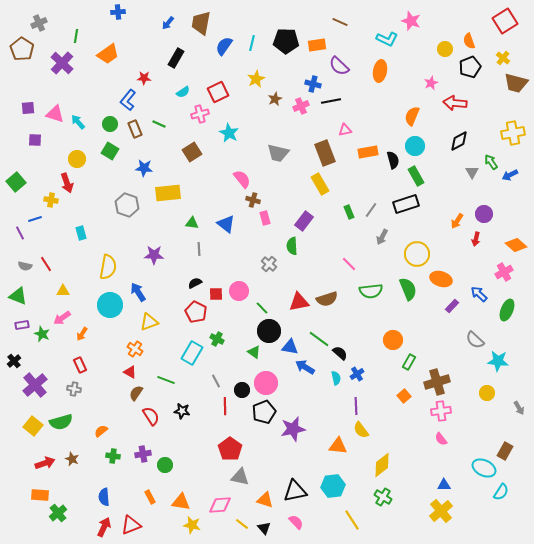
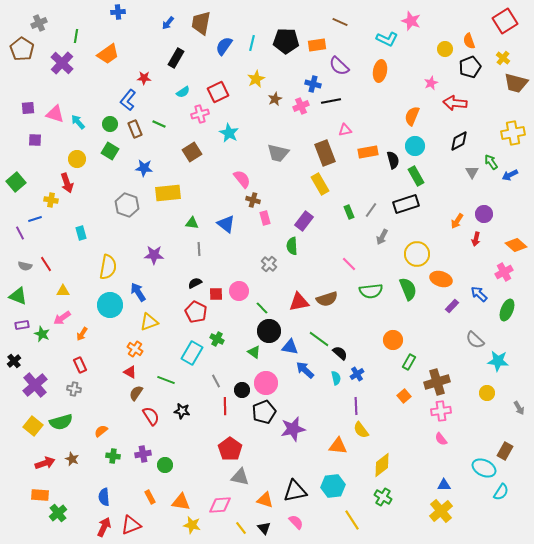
blue arrow at (305, 367): moved 3 px down; rotated 12 degrees clockwise
yellow line at (242, 524): moved 1 px left, 4 px down; rotated 16 degrees clockwise
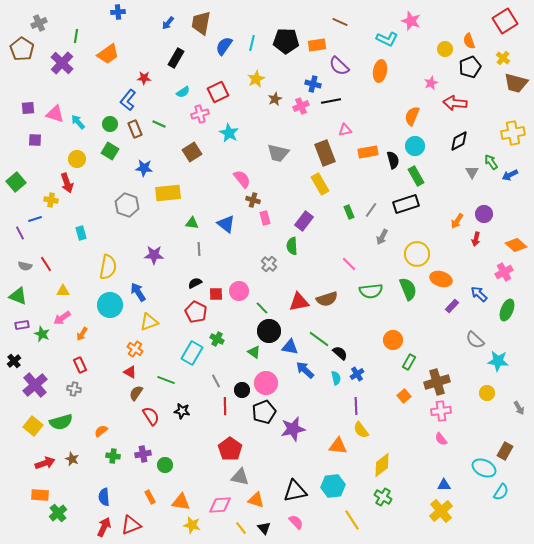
orange triangle at (265, 500): moved 9 px left
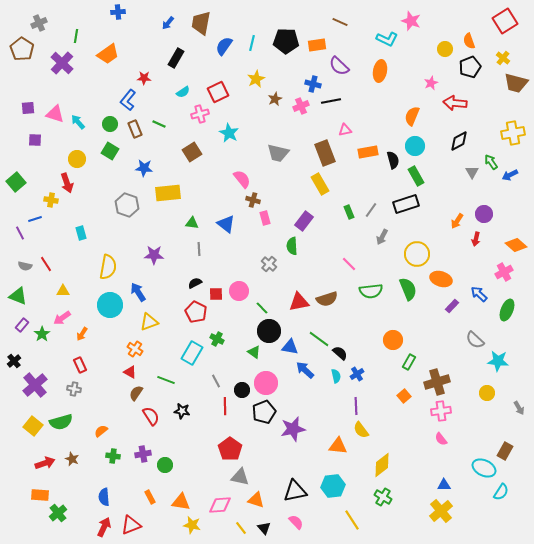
purple rectangle at (22, 325): rotated 40 degrees counterclockwise
green star at (42, 334): rotated 14 degrees clockwise
cyan semicircle at (336, 378): moved 2 px up
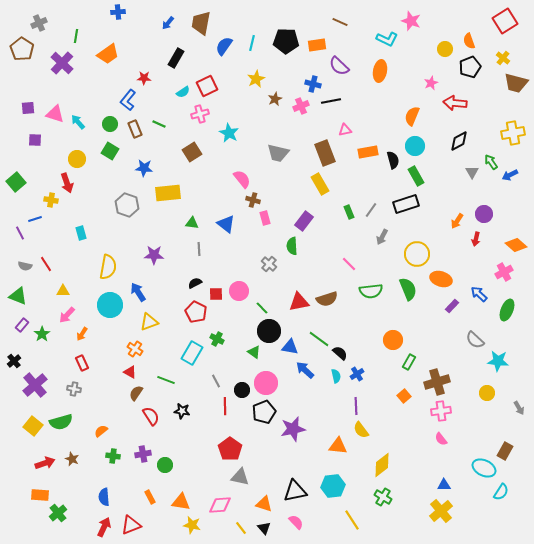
red square at (218, 92): moved 11 px left, 6 px up
pink arrow at (62, 318): moved 5 px right, 3 px up; rotated 12 degrees counterclockwise
red rectangle at (80, 365): moved 2 px right, 2 px up
orange triangle at (256, 500): moved 8 px right, 4 px down
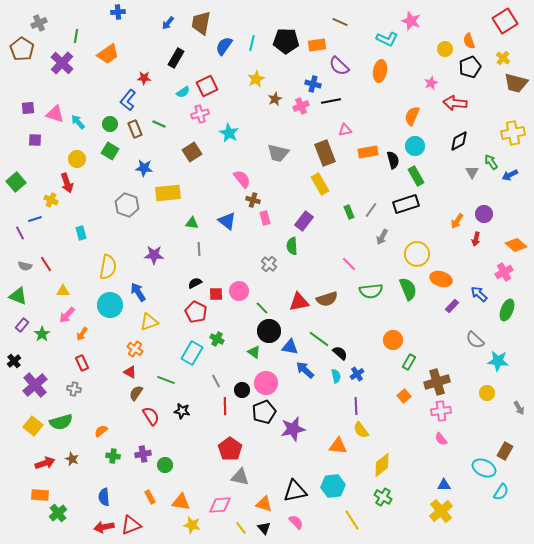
yellow cross at (51, 200): rotated 16 degrees clockwise
blue triangle at (226, 224): moved 1 px right, 3 px up
red arrow at (104, 527): rotated 126 degrees counterclockwise
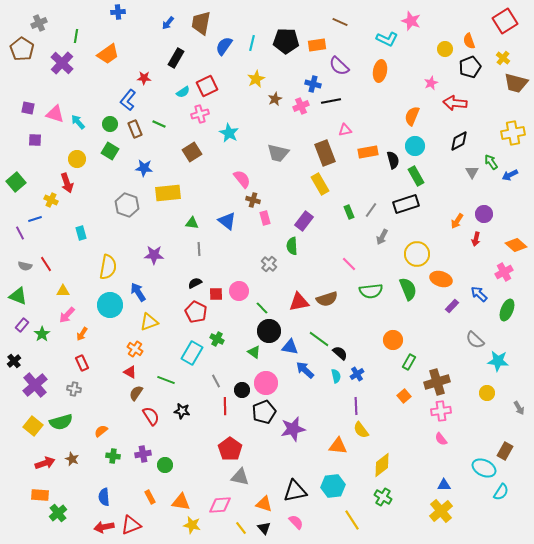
purple square at (28, 108): rotated 16 degrees clockwise
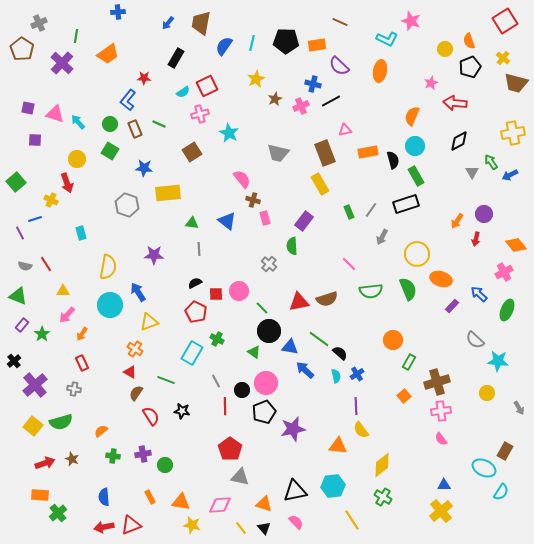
black line at (331, 101): rotated 18 degrees counterclockwise
orange diamond at (516, 245): rotated 10 degrees clockwise
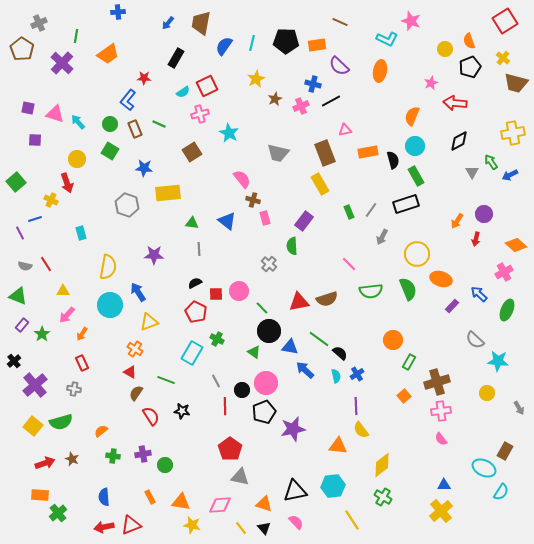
orange diamond at (516, 245): rotated 10 degrees counterclockwise
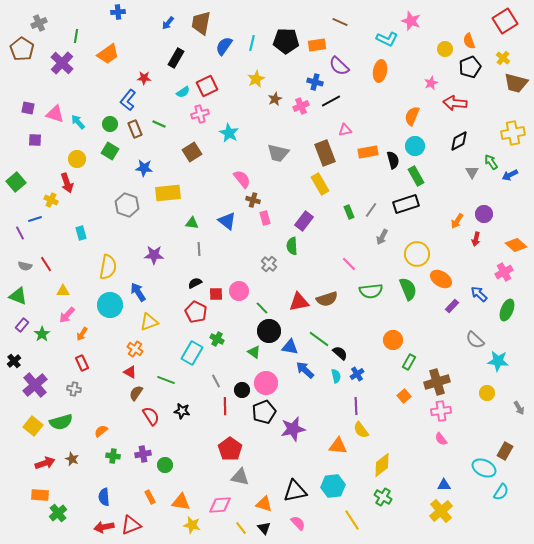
blue cross at (313, 84): moved 2 px right, 2 px up
orange ellipse at (441, 279): rotated 15 degrees clockwise
pink semicircle at (296, 522): moved 2 px right, 1 px down
